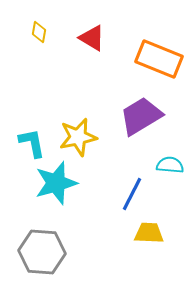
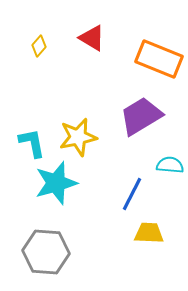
yellow diamond: moved 14 px down; rotated 30 degrees clockwise
gray hexagon: moved 4 px right
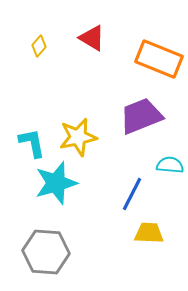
purple trapezoid: rotated 9 degrees clockwise
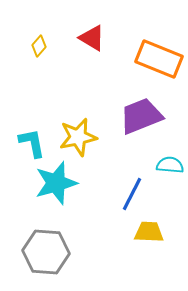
yellow trapezoid: moved 1 px up
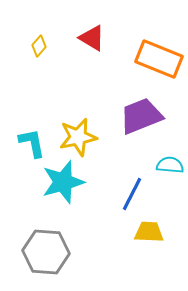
cyan star: moved 7 px right, 1 px up
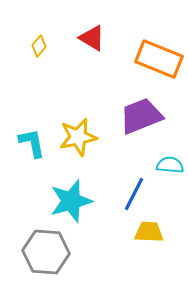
cyan star: moved 8 px right, 19 px down
blue line: moved 2 px right
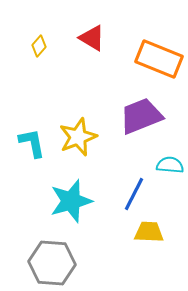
yellow star: rotated 9 degrees counterclockwise
gray hexagon: moved 6 px right, 11 px down
